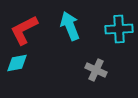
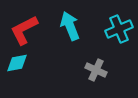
cyan cross: rotated 20 degrees counterclockwise
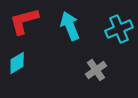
red L-shape: moved 9 px up; rotated 12 degrees clockwise
cyan diamond: rotated 20 degrees counterclockwise
gray cross: rotated 30 degrees clockwise
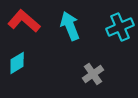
red L-shape: rotated 56 degrees clockwise
cyan cross: moved 1 px right, 2 px up
gray cross: moved 3 px left, 4 px down
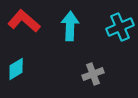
cyan arrow: rotated 24 degrees clockwise
cyan diamond: moved 1 px left, 6 px down
gray cross: rotated 15 degrees clockwise
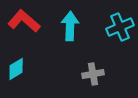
gray cross: rotated 10 degrees clockwise
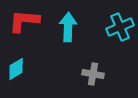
red L-shape: rotated 36 degrees counterclockwise
cyan arrow: moved 2 px left, 1 px down
gray cross: rotated 20 degrees clockwise
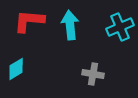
red L-shape: moved 5 px right
cyan arrow: moved 2 px right, 2 px up; rotated 8 degrees counterclockwise
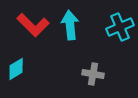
red L-shape: moved 4 px right, 4 px down; rotated 140 degrees counterclockwise
